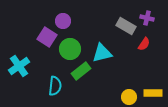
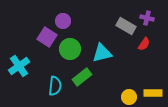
green rectangle: moved 1 px right, 6 px down
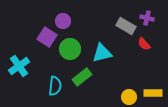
red semicircle: rotated 104 degrees clockwise
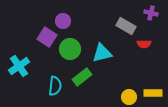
purple cross: moved 4 px right, 5 px up
red semicircle: rotated 48 degrees counterclockwise
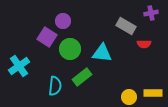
purple cross: rotated 24 degrees counterclockwise
cyan triangle: rotated 20 degrees clockwise
